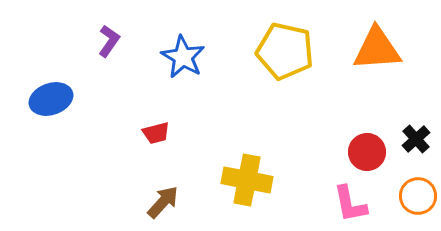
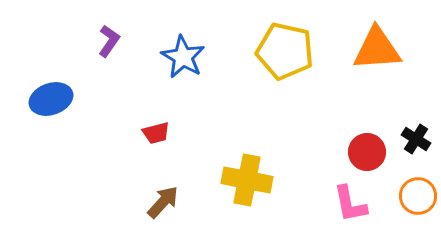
black cross: rotated 16 degrees counterclockwise
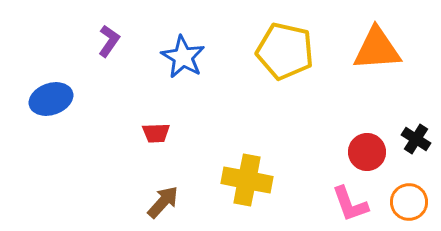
red trapezoid: rotated 12 degrees clockwise
orange circle: moved 9 px left, 6 px down
pink L-shape: rotated 9 degrees counterclockwise
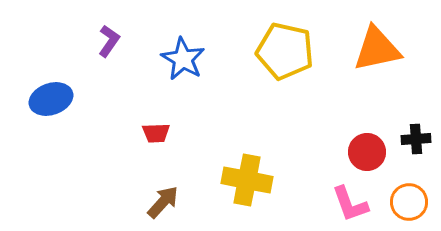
orange triangle: rotated 8 degrees counterclockwise
blue star: moved 2 px down
black cross: rotated 36 degrees counterclockwise
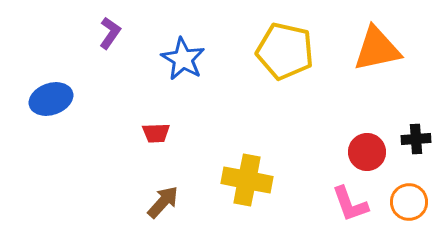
purple L-shape: moved 1 px right, 8 px up
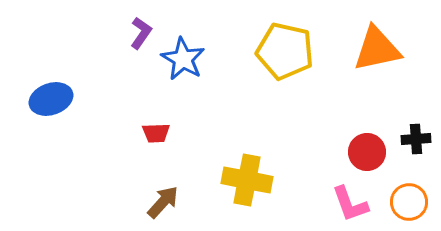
purple L-shape: moved 31 px right
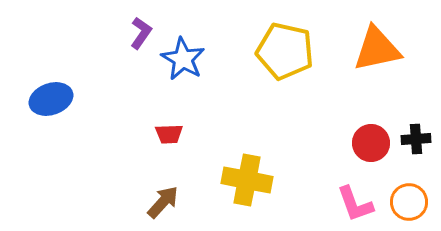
red trapezoid: moved 13 px right, 1 px down
red circle: moved 4 px right, 9 px up
pink L-shape: moved 5 px right
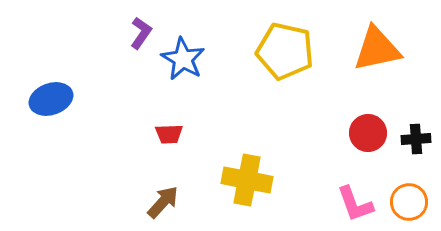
red circle: moved 3 px left, 10 px up
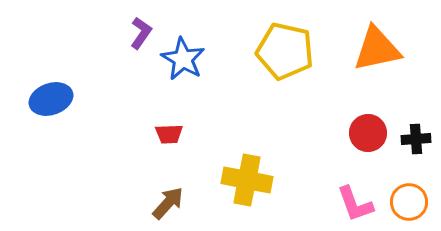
brown arrow: moved 5 px right, 1 px down
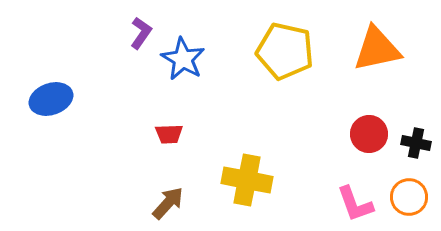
red circle: moved 1 px right, 1 px down
black cross: moved 4 px down; rotated 16 degrees clockwise
orange circle: moved 5 px up
